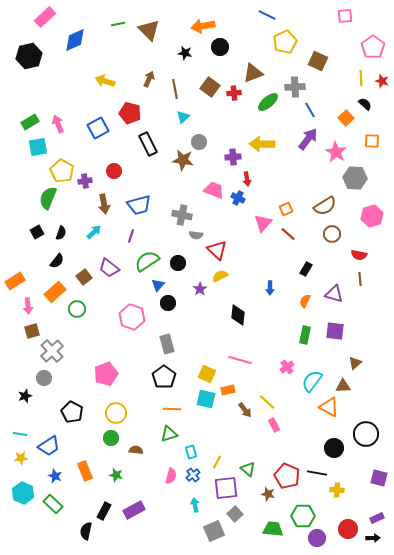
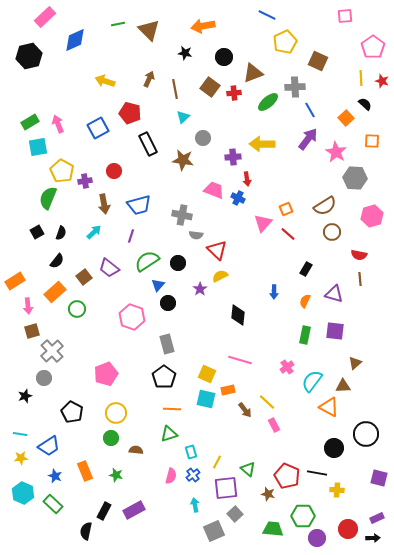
black circle at (220, 47): moved 4 px right, 10 px down
gray circle at (199, 142): moved 4 px right, 4 px up
brown circle at (332, 234): moved 2 px up
blue arrow at (270, 288): moved 4 px right, 4 px down
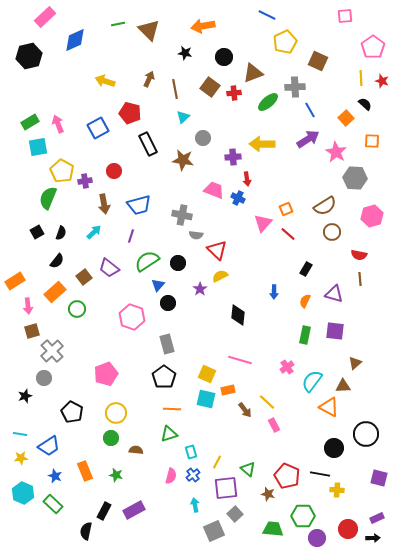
purple arrow at (308, 139): rotated 20 degrees clockwise
black line at (317, 473): moved 3 px right, 1 px down
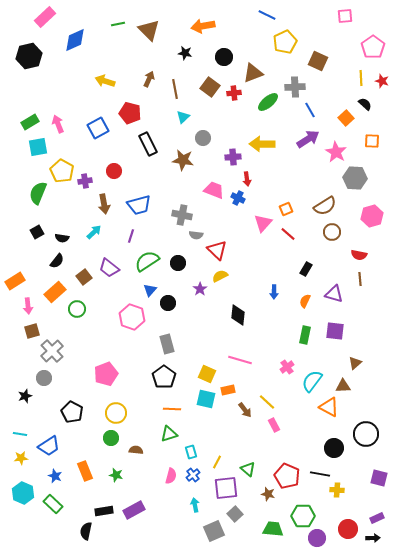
green semicircle at (48, 198): moved 10 px left, 5 px up
black semicircle at (61, 233): moved 1 px right, 5 px down; rotated 80 degrees clockwise
blue triangle at (158, 285): moved 8 px left, 5 px down
black rectangle at (104, 511): rotated 54 degrees clockwise
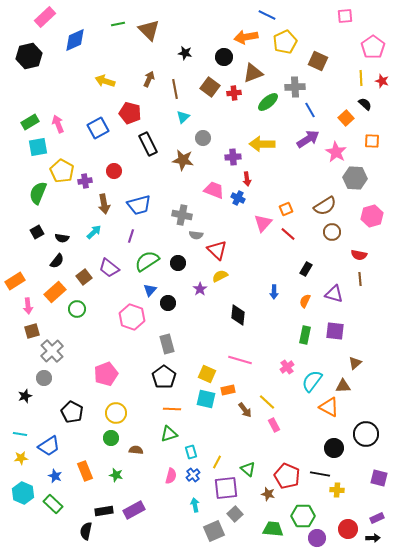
orange arrow at (203, 26): moved 43 px right, 11 px down
